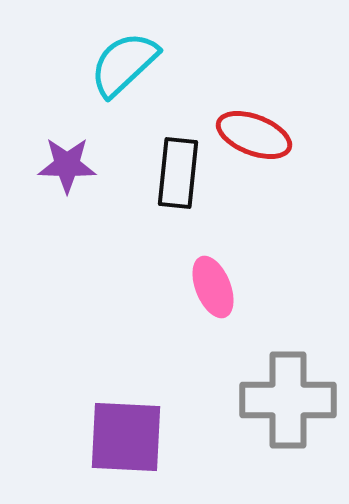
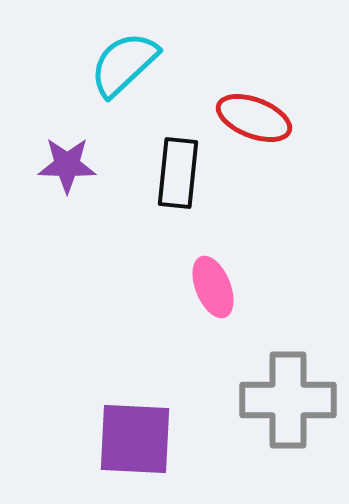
red ellipse: moved 17 px up
purple square: moved 9 px right, 2 px down
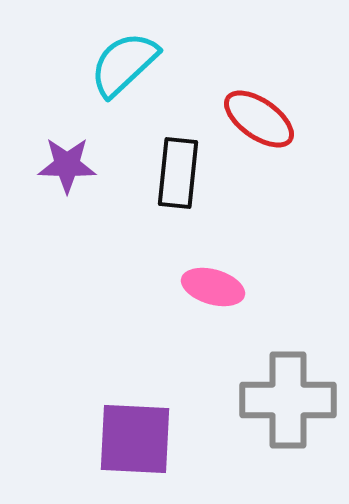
red ellipse: moved 5 px right, 1 px down; rotated 14 degrees clockwise
pink ellipse: rotated 52 degrees counterclockwise
